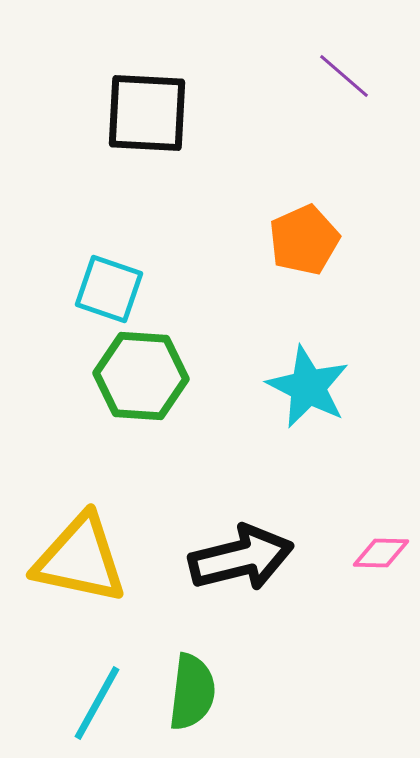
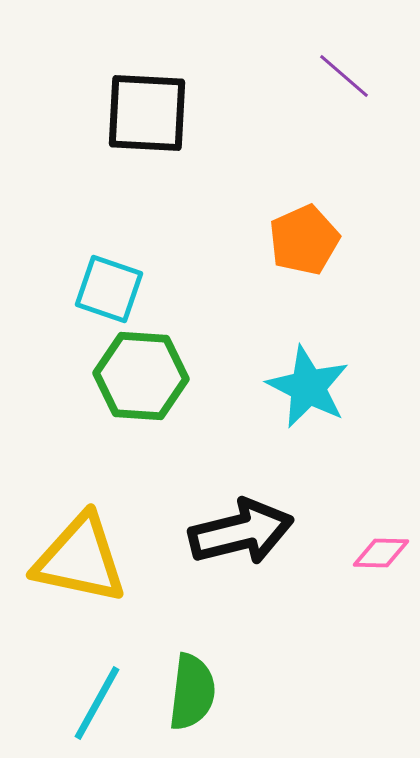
black arrow: moved 26 px up
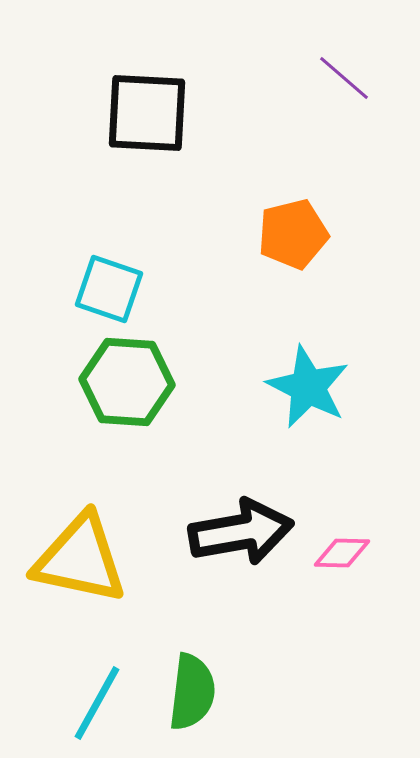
purple line: moved 2 px down
orange pentagon: moved 11 px left, 6 px up; rotated 10 degrees clockwise
green hexagon: moved 14 px left, 6 px down
black arrow: rotated 4 degrees clockwise
pink diamond: moved 39 px left
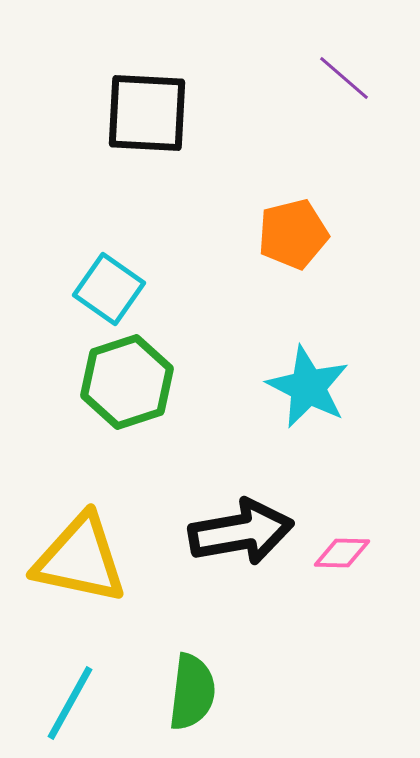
cyan square: rotated 16 degrees clockwise
green hexagon: rotated 22 degrees counterclockwise
cyan line: moved 27 px left
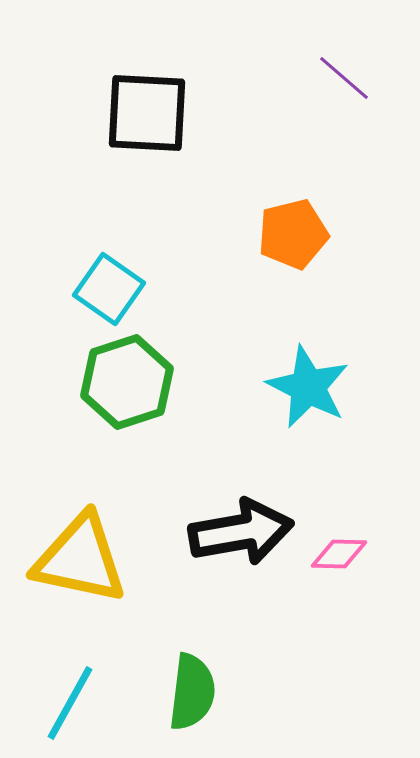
pink diamond: moved 3 px left, 1 px down
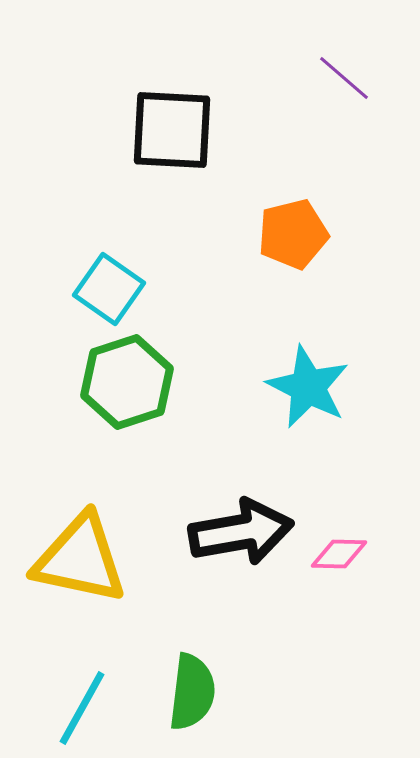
black square: moved 25 px right, 17 px down
cyan line: moved 12 px right, 5 px down
